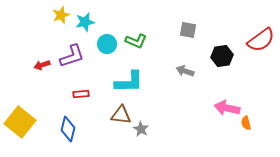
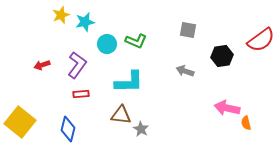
purple L-shape: moved 5 px right, 9 px down; rotated 36 degrees counterclockwise
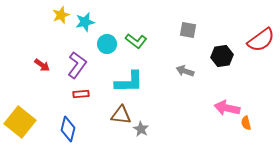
green L-shape: rotated 15 degrees clockwise
red arrow: rotated 126 degrees counterclockwise
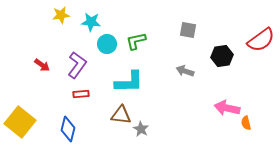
yellow star: rotated 12 degrees clockwise
cyan star: moved 6 px right; rotated 18 degrees clockwise
green L-shape: rotated 130 degrees clockwise
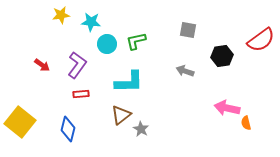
brown triangle: rotated 45 degrees counterclockwise
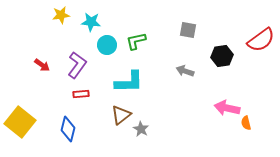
cyan circle: moved 1 px down
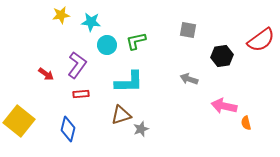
red arrow: moved 4 px right, 9 px down
gray arrow: moved 4 px right, 8 px down
pink arrow: moved 3 px left, 2 px up
brown triangle: rotated 20 degrees clockwise
yellow square: moved 1 px left, 1 px up
gray star: rotated 21 degrees clockwise
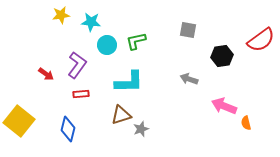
pink arrow: rotated 10 degrees clockwise
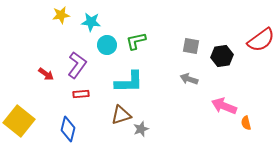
gray square: moved 3 px right, 16 px down
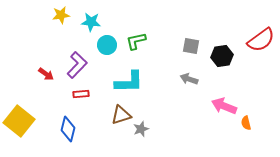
purple L-shape: rotated 8 degrees clockwise
